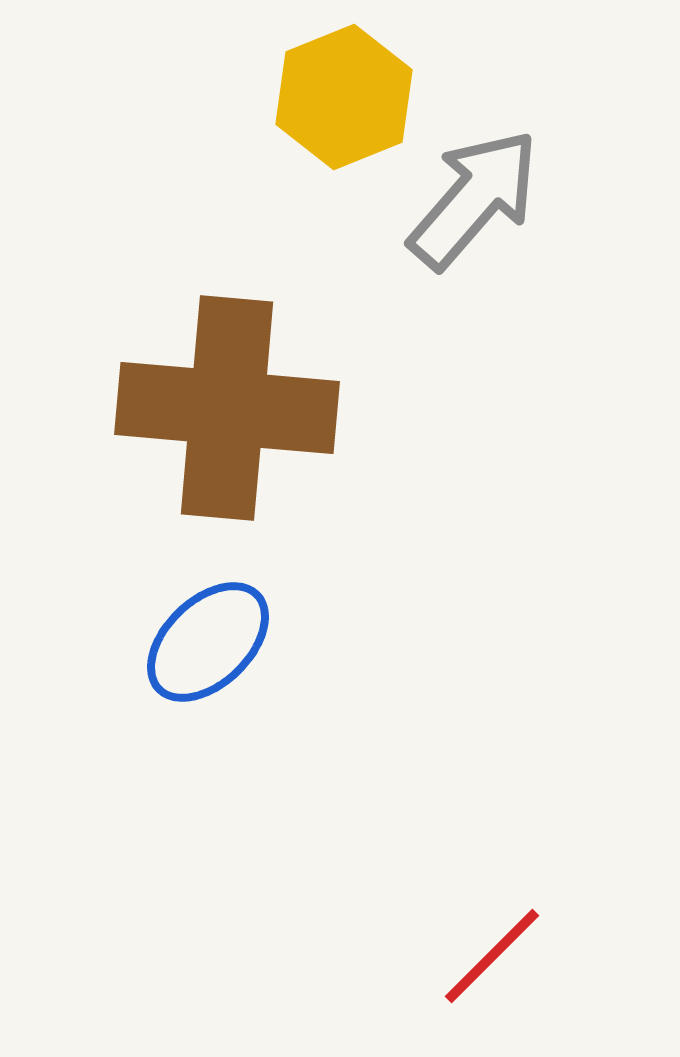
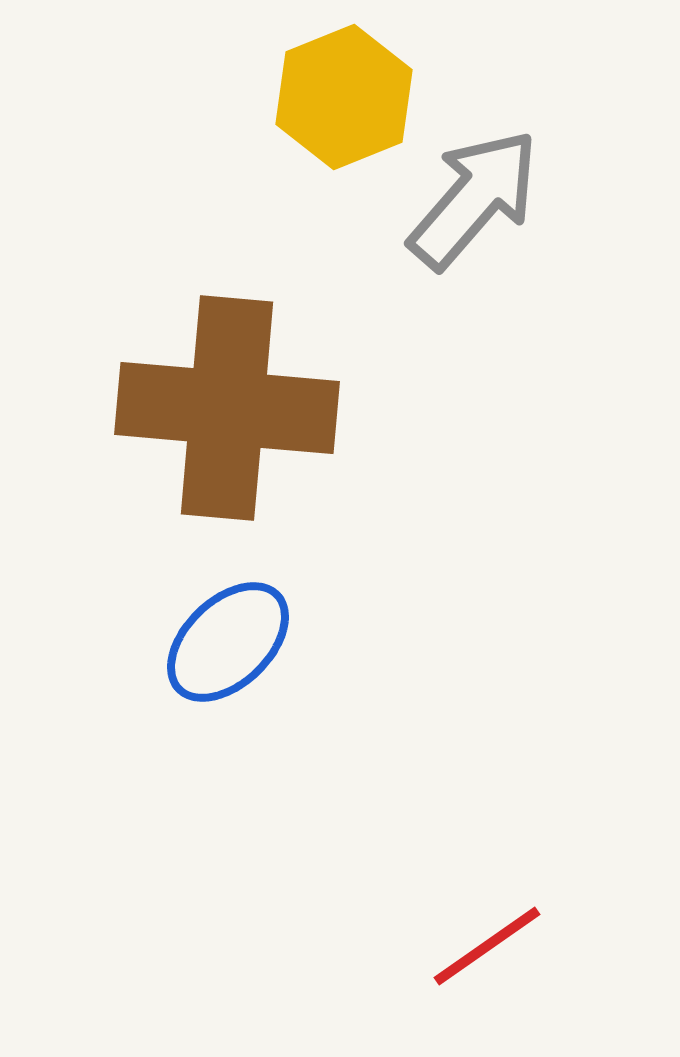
blue ellipse: moved 20 px right
red line: moved 5 px left, 10 px up; rotated 10 degrees clockwise
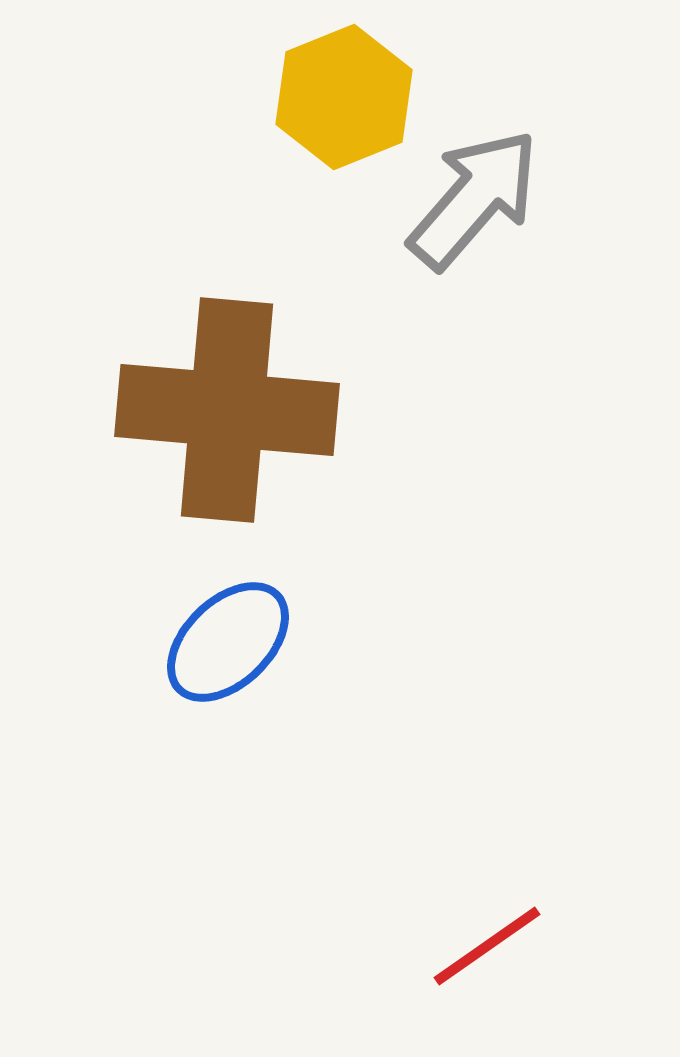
brown cross: moved 2 px down
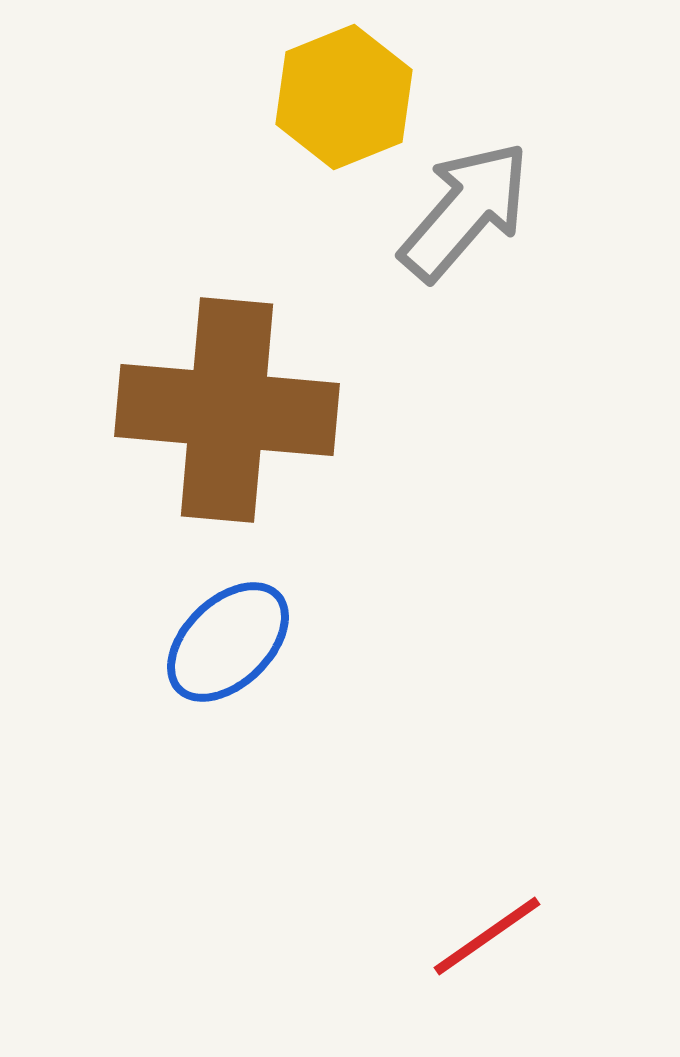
gray arrow: moved 9 px left, 12 px down
red line: moved 10 px up
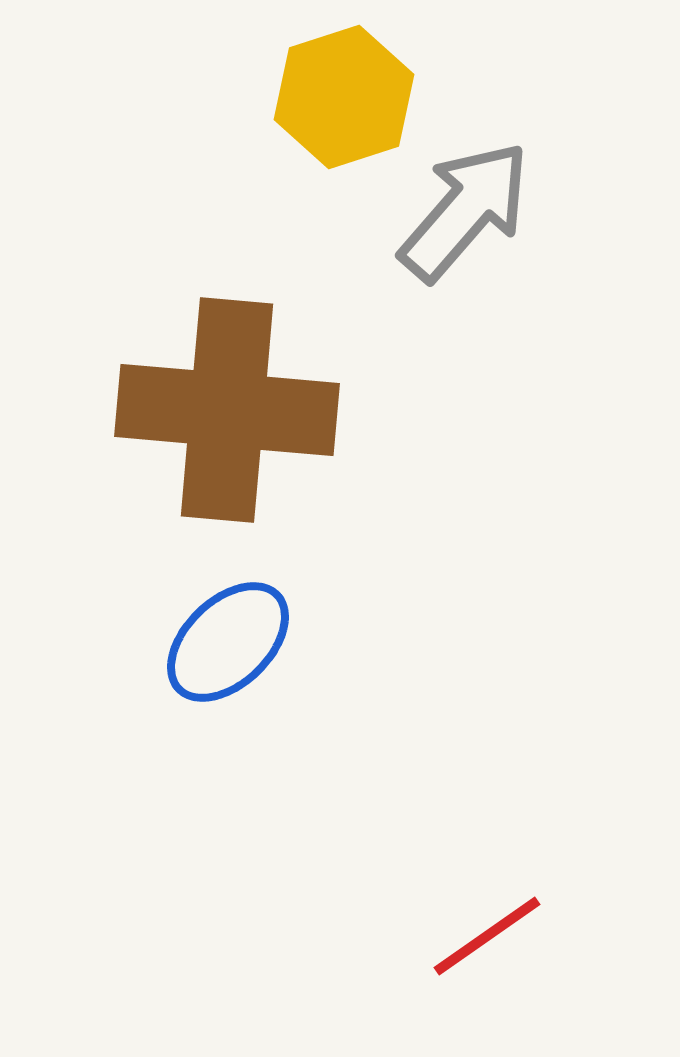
yellow hexagon: rotated 4 degrees clockwise
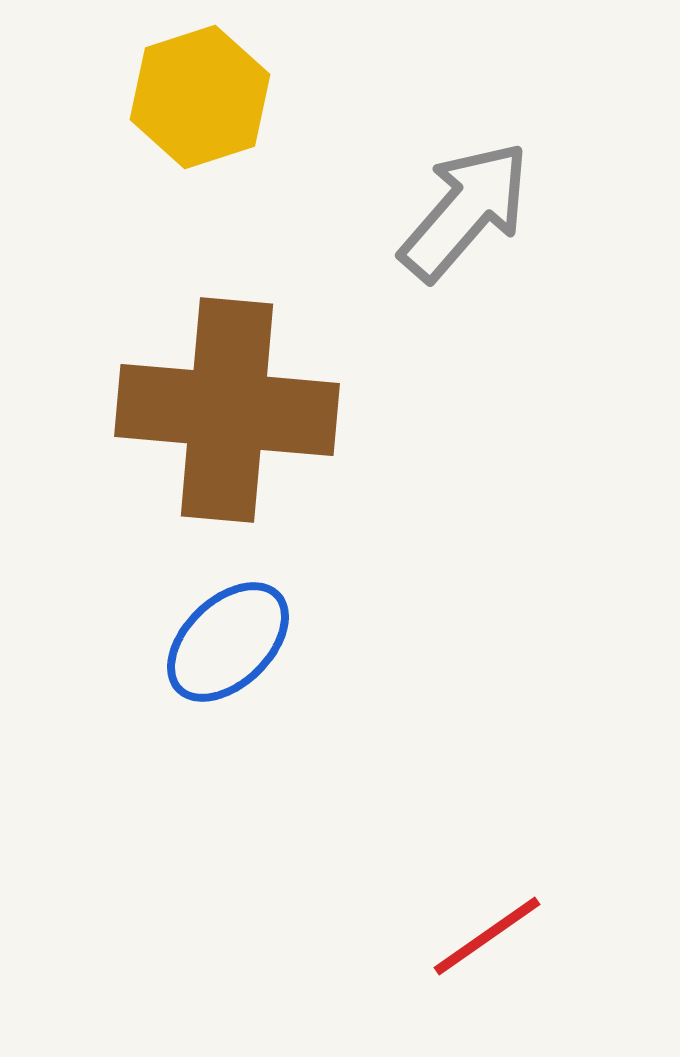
yellow hexagon: moved 144 px left
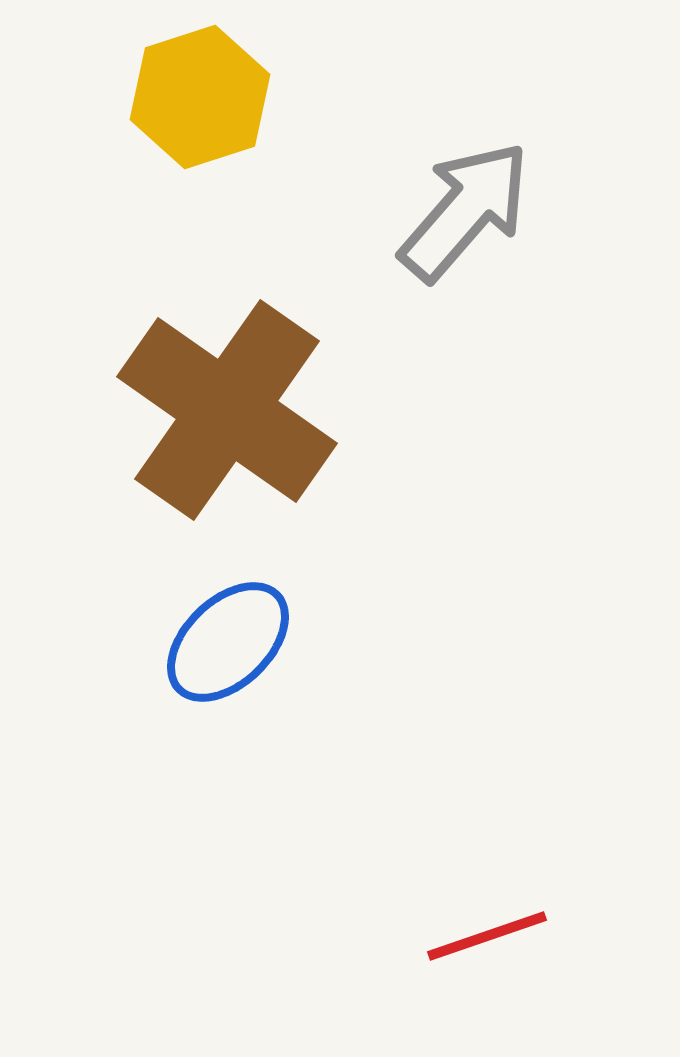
brown cross: rotated 30 degrees clockwise
red line: rotated 16 degrees clockwise
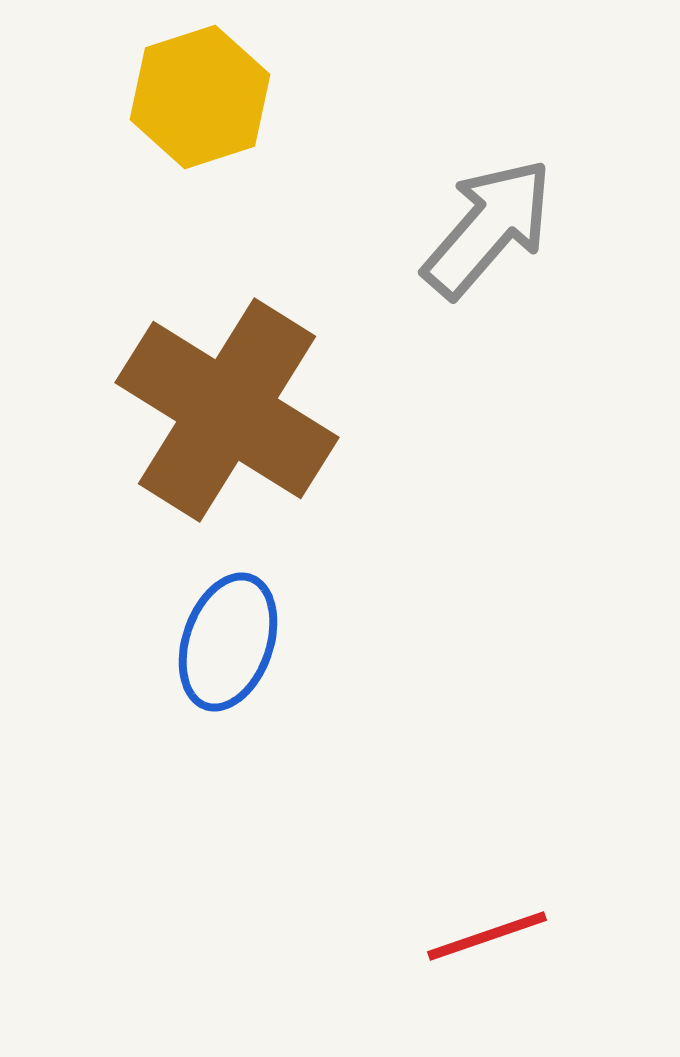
gray arrow: moved 23 px right, 17 px down
brown cross: rotated 3 degrees counterclockwise
blue ellipse: rotated 27 degrees counterclockwise
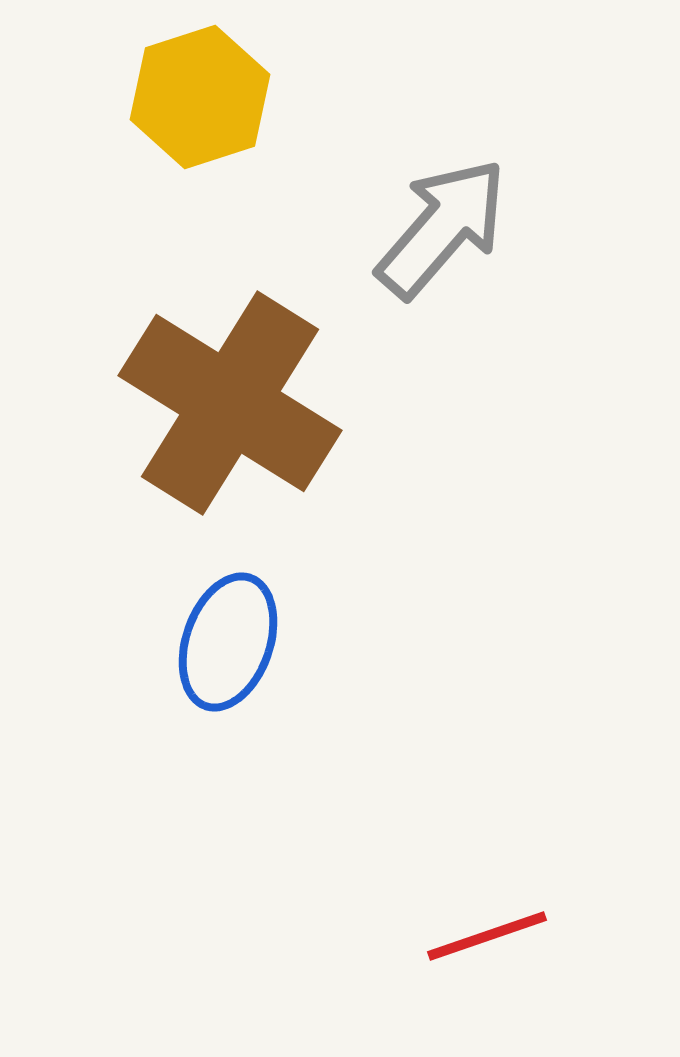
gray arrow: moved 46 px left
brown cross: moved 3 px right, 7 px up
